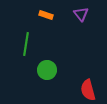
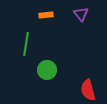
orange rectangle: rotated 24 degrees counterclockwise
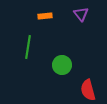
orange rectangle: moved 1 px left, 1 px down
green line: moved 2 px right, 3 px down
green circle: moved 15 px right, 5 px up
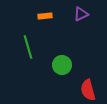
purple triangle: rotated 42 degrees clockwise
green line: rotated 25 degrees counterclockwise
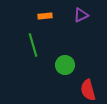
purple triangle: moved 1 px down
green line: moved 5 px right, 2 px up
green circle: moved 3 px right
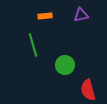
purple triangle: rotated 14 degrees clockwise
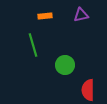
red semicircle: rotated 15 degrees clockwise
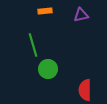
orange rectangle: moved 5 px up
green circle: moved 17 px left, 4 px down
red semicircle: moved 3 px left
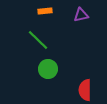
green line: moved 5 px right, 5 px up; rotated 30 degrees counterclockwise
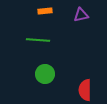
green line: rotated 40 degrees counterclockwise
green circle: moved 3 px left, 5 px down
